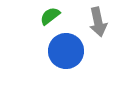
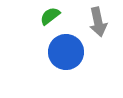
blue circle: moved 1 px down
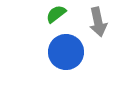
green semicircle: moved 6 px right, 2 px up
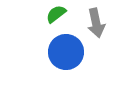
gray arrow: moved 2 px left, 1 px down
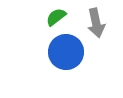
green semicircle: moved 3 px down
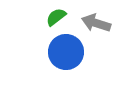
gray arrow: rotated 120 degrees clockwise
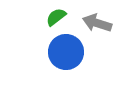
gray arrow: moved 1 px right
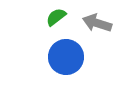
blue circle: moved 5 px down
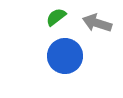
blue circle: moved 1 px left, 1 px up
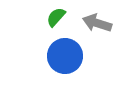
green semicircle: rotated 10 degrees counterclockwise
